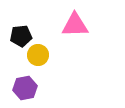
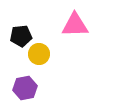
yellow circle: moved 1 px right, 1 px up
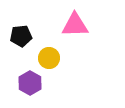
yellow circle: moved 10 px right, 4 px down
purple hexagon: moved 5 px right, 5 px up; rotated 20 degrees counterclockwise
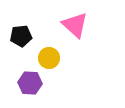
pink triangle: rotated 44 degrees clockwise
purple hexagon: rotated 25 degrees counterclockwise
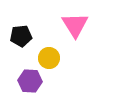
pink triangle: rotated 16 degrees clockwise
purple hexagon: moved 2 px up
